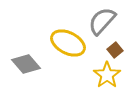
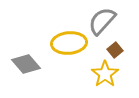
yellow ellipse: moved 1 px right; rotated 32 degrees counterclockwise
yellow star: moved 2 px left, 1 px up
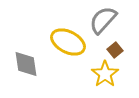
gray semicircle: moved 1 px right, 1 px up
yellow ellipse: moved 1 px left, 1 px up; rotated 32 degrees clockwise
gray diamond: rotated 32 degrees clockwise
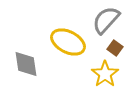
gray semicircle: moved 3 px right
brown square: moved 2 px up; rotated 14 degrees counterclockwise
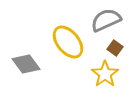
gray semicircle: rotated 24 degrees clockwise
yellow ellipse: rotated 24 degrees clockwise
gray diamond: rotated 28 degrees counterclockwise
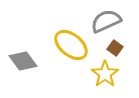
gray semicircle: moved 1 px down
yellow ellipse: moved 3 px right, 3 px down; rotated 12 degrees counterclockwise
gray diamond: moved 3 px left, 3 px up
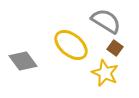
gray semicircle: rotated 56 degrees clockwise
yellow star: moved 1 px up; rotated 12 degrees counterclockwise
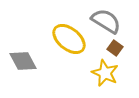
yellow ellipse: moved 2 px left, 6 px up
gray diamond: rotated 8 degrees clockwise
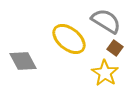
yellow star: rotated 8 degrees clockwise
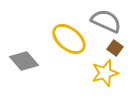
gray semicircle: rotated 8 degrees counterclockwise
gray diamond: moved 1 px right; rotated 12 degrees counterclockwise
yellow star: rotated 24 degrees clockwise
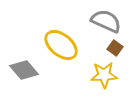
yellow ellipse: moved 8 px left, 6 px down
gray diamond: moved 9 px down
yellow star: moved 1 px left, 2 px down; rotated 12 degrees clockwise
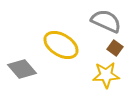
yellow ellipse: rotated 8 degrees counterclockwise
gray diamond: moved 2 px left, 1 px up
yellow star: moved 2 px right
